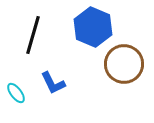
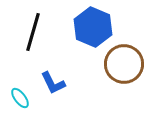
black line: moved 3 px up
cyan ellipse: moved 4 px right, 5 px down
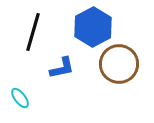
blue hexagon: rotated 9 degrees clockwise
brown circle: moved 5 px left
blue L-shape: moved 9 px right, 15 px up; rotated 76 degrees counterclockwise
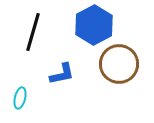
blue hexagon: moved 1 px right, 2 px up
blue L-shape: moved 6 px down
cyan ellipse: rotated 50 degrees clockwise
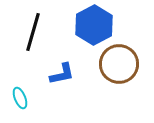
cyan ellipse: rotated 35 degrees counterclockwise
